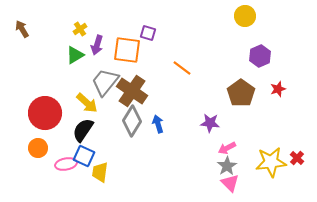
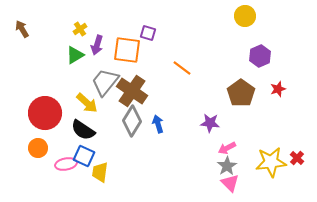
black semicircle: rotated 90 degrees counterclockwise
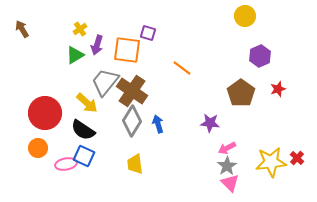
yellow trapezoid: moved 35 px right, 8 px up; rotated 15 degrees counterclockwise
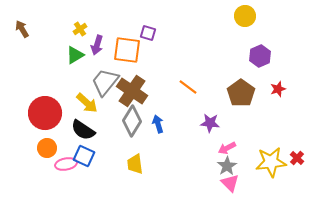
orange line: moved 6 px right, 19 px down
orange circle: moved 9 px right
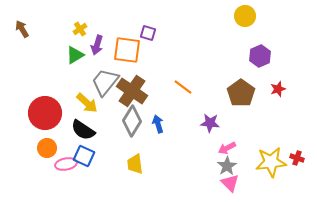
orange line: moved 5 px left
red cross: rotated 24 degrees counterclockwise
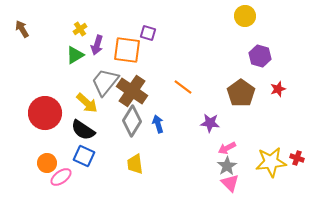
purple hexagon: rotated 20 degrees counterclockwise
orange circle: moved 15 px down
pink ellipse: moved 5 px left, 13 px down; rotated 25 degrees counterclockwise
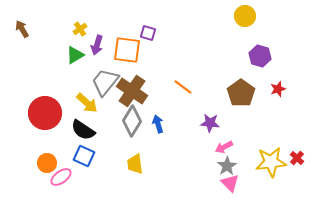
pink arrow: moved 3 px left, 1 px up
red cross: rotated 24 degrees clockwise
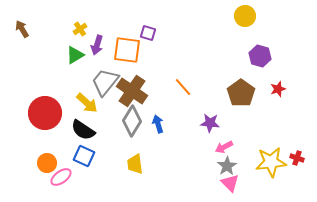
orange line: rotated 12 degrees clockwise
red cross: rotated 24 degrees counterclockwise
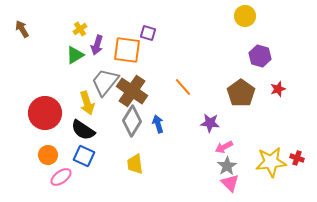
yellow arrow: rotated 30 degrees clockwise
orange circle: moved 1 px right, 8 px up
